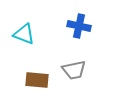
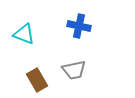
brown rectangle: rotated 55 degrees clockwise
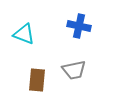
brown rectangle: rotated 35 degrees clockwise
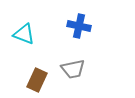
gray trapezoid: moved 1 px left, 1 px up
brown rectangle: rotated 20 degrees clockwise
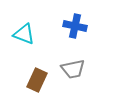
blue cross: moved 4 px left
